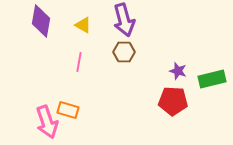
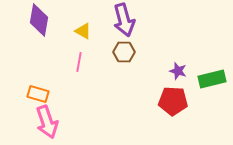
purple diamond: moved 2 px left, 1 px up
yellow triangle: moved 6 px down
orange rectangle: moved 30 px left, 16 px up
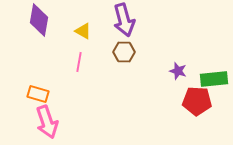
green rectangle: moved 2 px right; rotated 8 degrees clockwise
red pentagon: moved 24 px right
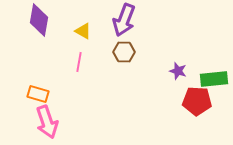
purple arrow: rotated 36 degrees clockwise
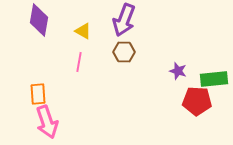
orange rectangle: rotated 70 degrees clockwise
